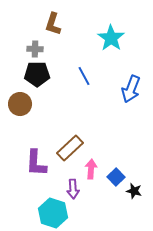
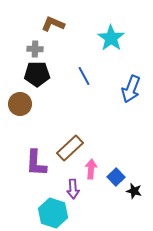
brown L-shape: rotated 95 degrees clockwise
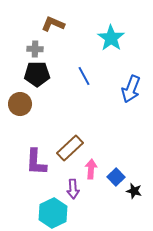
purple L-shape: moved 1 px up
cyan hexagon: rotated 16 degrees clockwise
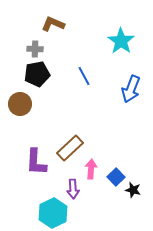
cyan star: moved 10 px right, 3 px down
black pentagon: rotated 10 degrees counterclockwise
black star: moved 1 px left, 1 px up
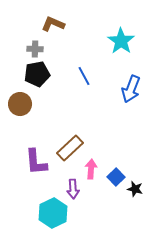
purple L-shape: rotated 8 degrees counterclockwise
black star: moved 2 px right, 1 px up
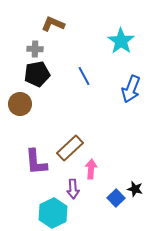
blue square: moved 21 px down
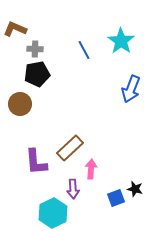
brown L-shape: moved 38 px left, 5 px down
blue line: moved 26 px up
blue square: rotated 24 degrees clockwise
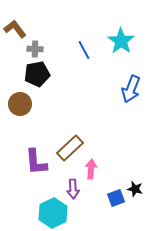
brown L-shape: rotated 30 degrees clockwise
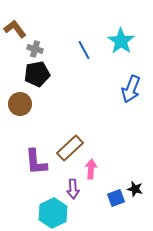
gray cross: rotated 14 degrees clockwise
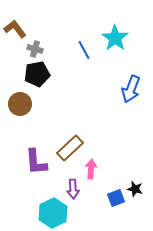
cyan star: moved 6 px left, 3 px up
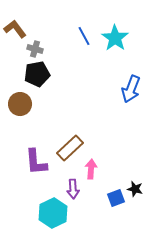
blue line: moved 14 px up
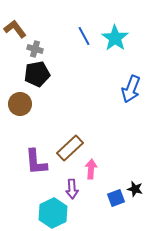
purple arrow: moved 1 px left
